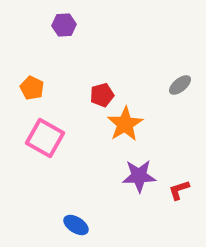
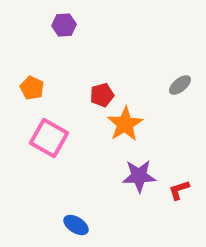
pink square: moved 4 px right
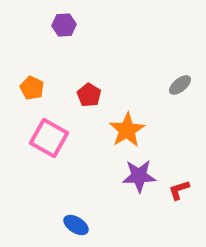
red pentagon: moved 13 px left; rotated 25 degrees counterclockwise
orange star: moved 2 px right, 6 px down
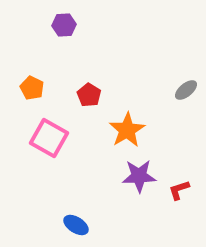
gray ellipse: moved 6 px right, 5 px down
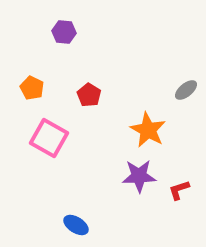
purple hexagon: moved 7 px down; rotated 10 degrees clockwise
orange star: moved 21 px right; rotated 12 degrees counterclockwise
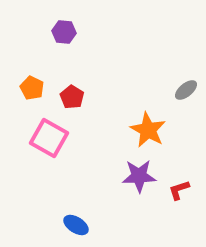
red pentagon: moved 17 px left, 2 px down
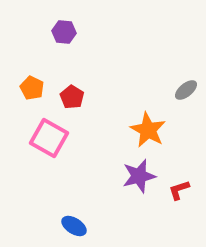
purple star: rotated 12 degrees counterclockwise
blue ellipse: moved 2 px left, 1 px down
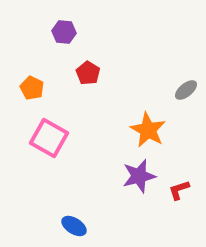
red pentagon: moved 16 px right, 24 px up
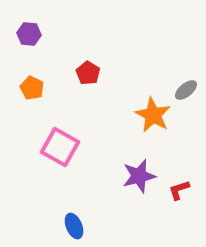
purple hexagon: moved 35 px left, 2 px down
orange star: moved 5 px right, 15 px up
pink square: moved 11 px right, 9 px down
blue ellipse: rotated 35 degrees clockwise
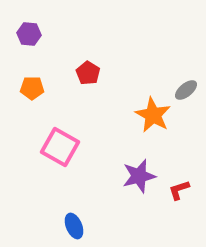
orange pentagon: rotated 25 degrees counterclockwise
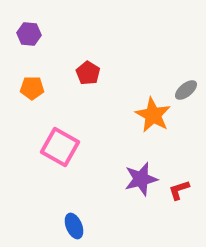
purple star: moved 2 px right, 3 px down
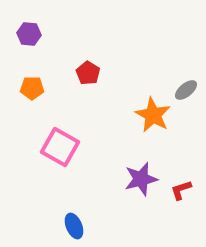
red L-shape: moved 2 px right
